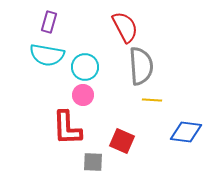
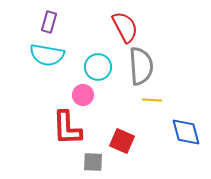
cyan circle: moved 13 px right
blue diamond: rotated 68 degrees clockwise
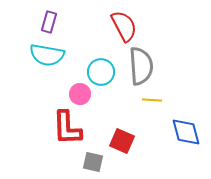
red semicircle: moved 1 px left, 1 px up
cyan circle: moved 3 px right, 5 px down
pink circle: moved 3 px left, 1 px up
gray square: rotated 10 degrees clockwise
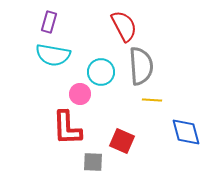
cyan semicircle: moved 6 px right
gray square: rotated 10 degrees counterclockwise
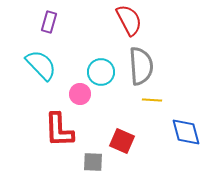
red semicircle: moved 5 px right, 6 px up
cyan semicircle: moved 12 px left, 10 px down; rotated 144 degrees counterclockwise
red L-shape: moved 8 px left, 2 px down
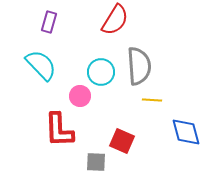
red semicircle: moved 14 px left; rotated 60 degrees clockwise
gray semicircle: moved 2 px left
pink circle: moved 2 px down
gray square: moved 3 px right
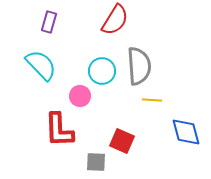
cyan circle: moved 1 px right, 1 px up
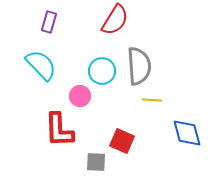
blue diamond: moved 1 px right, 1 px down
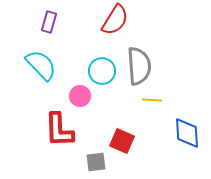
blue diamond: rotated 12 degrees clockwise
gray square: rotated 10 degrees counterclockwise
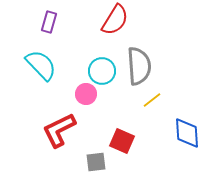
pink circle: moved 6 px right, 2 px up
yellow line: rotated 42 degrees counterclockwise
red L-shape: rotated 66 degrees clockwise
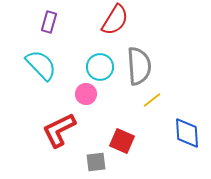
cyan circle: moved 2 px left, 4 px up
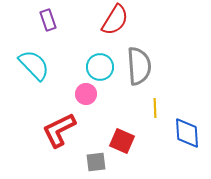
purple rectangle: moved 1 px left, 2 px up; rotated 35 degrees counterclockwise
cyan semicircle: moved 7 px left
yellow line: moved 3 px right, 8 px down; rotated 54 degrees counterclockwise
